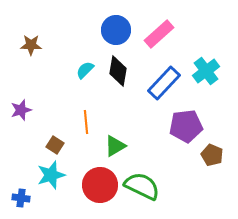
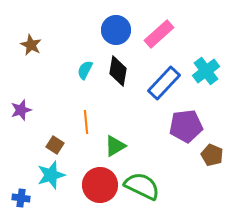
brown star: rotated 25 degrees clockwise
cyan semicircle: rotated 18 degrees counterclockwise
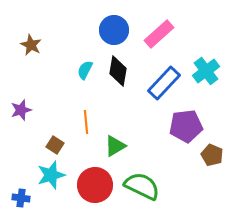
blue circle: moved 2 px left
red circle: moved 5 px left
